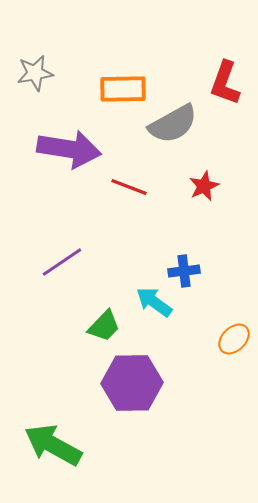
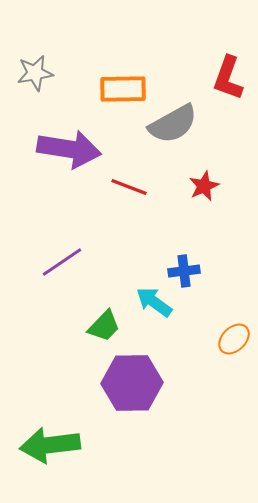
red L-shape: moved 3 px right, 5 px up
green arrow: moved 3 px left; rotated 36 degrees counterclockwise
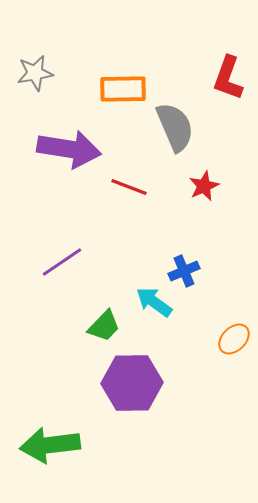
gray semicircle: moved 2 px right, 3 px down; rotated 84 degrees counterclockwise
blue cross: rotated 16 degrees counterclockwise
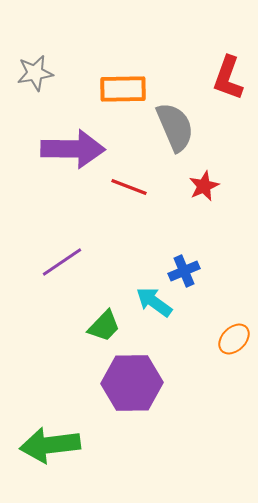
purple arrow: moved 4 px right; rotated 8 degrees counterclockwise
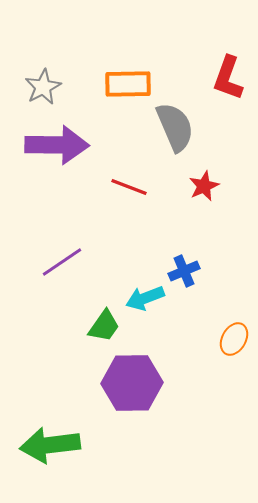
gray star: moved 8 px right, 14 px down; rotated 18 degrees counterclockwise
orange rectangle: moved 5 px right, 5 px up
purple arrow: moved 16 px left, 4 px up
cyan arrow: moved 9 px left, 4 px up; rotated 57 degrees counterclockwise
green trapezoid: rotated 9 degrees counterclockwise
orange ellipse: rotated 16 degrees counterclockwise
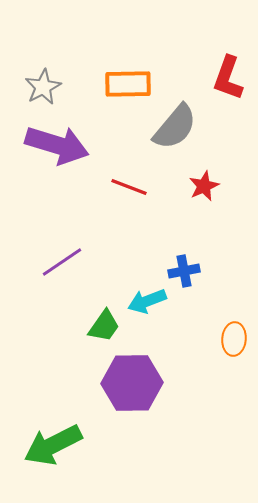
gray semicircle: rotated 63 degrees clockwise
purple arrow: rotated 16 degrees clockwise
blue cross: rotated 12 degrees clockwise
cyan arrow: moved 2 px right, 3 px down
orange ellipse: rotated 24 degrees counterclockwise
green arrow: moved 3 px right; rotated 20 degrees counterclockwise
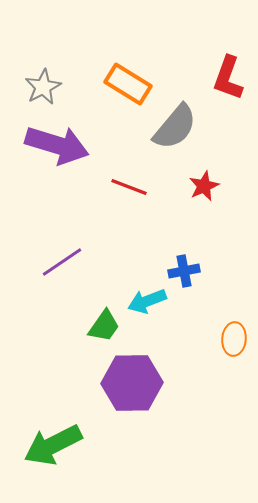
orange rectangle: rotated 33 degrees clockwise
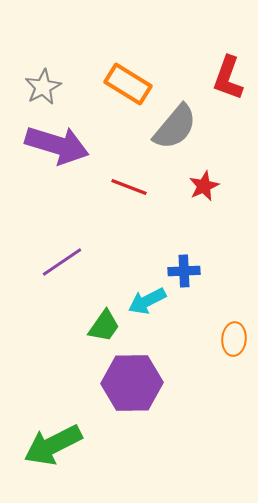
blue cross: rotated 8 degrees clockwise
cyan arrow: rotated 6 degrees counterclockwise
